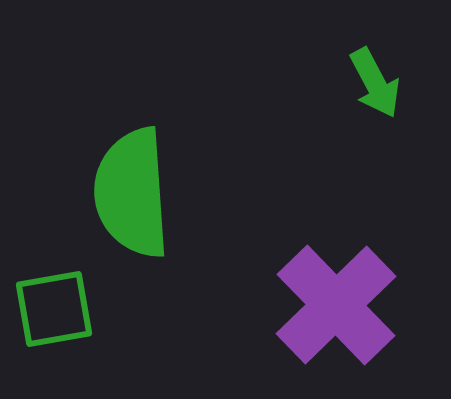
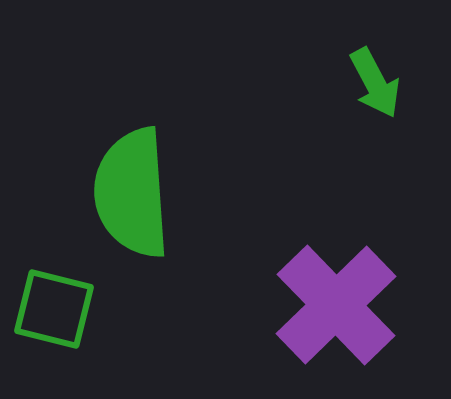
green square: rotated 24 degrees clockwise
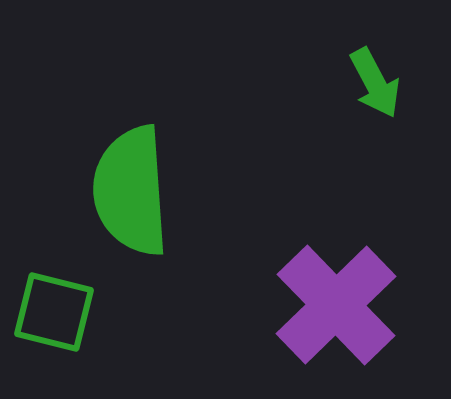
green semicircle: moved 1 px left, 2 px up
green square: moved 3 px down
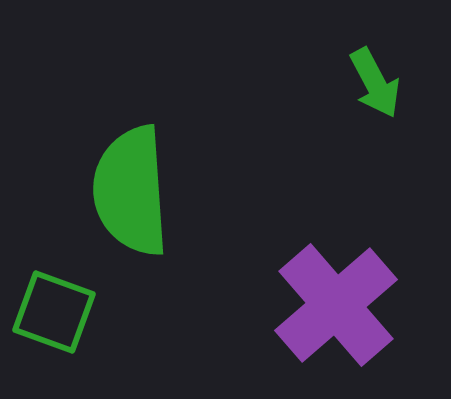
purple cross: rotated 3 degrees clockwise
green square: rotated 6 degrees clockwise
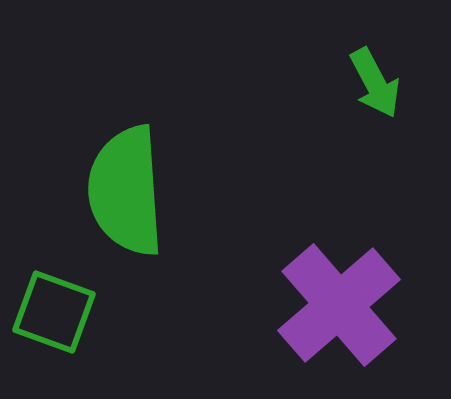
green semicircle: moved 5 px left
purple cross: moved 3 px right
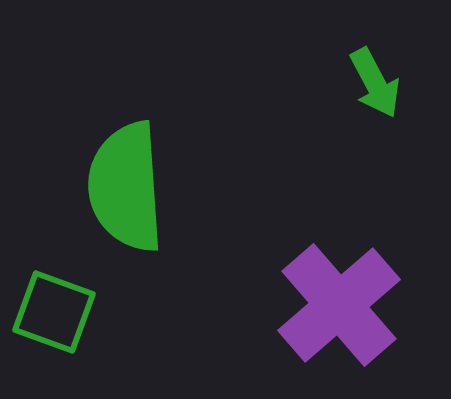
green semicircle: moved 4 px up
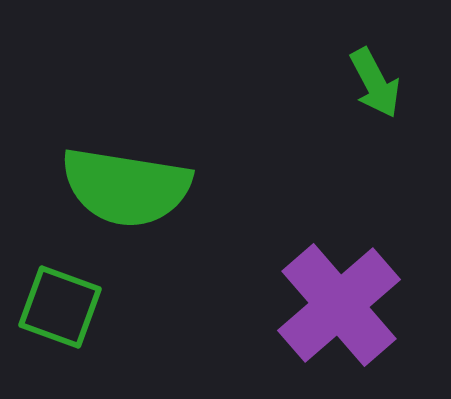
green semicircle: rotated 77 degrees counterclockwise
green square: moved 6 px right, 5 px up
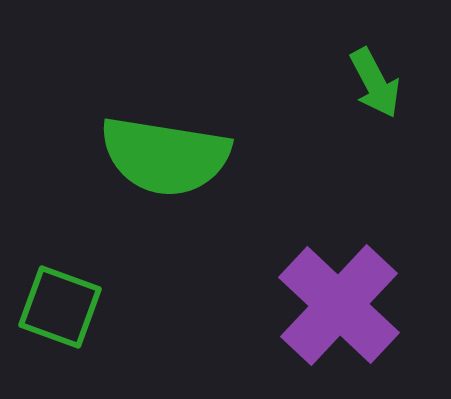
green semicircle: moved 39 px right, 31 px up
purple cross: rotated 6 degrees counterclockwise
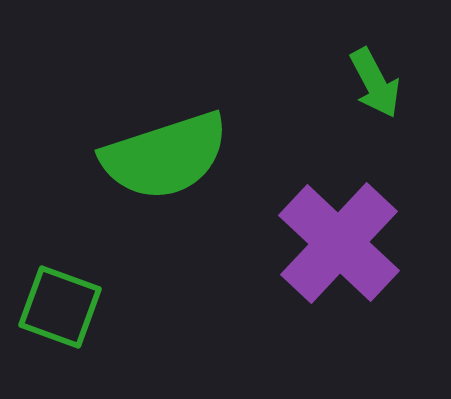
green semicircle: rotated 27 degrees counterclockwise
purple cross: moved 62 px up
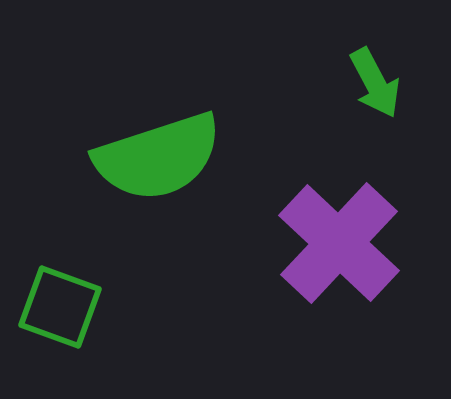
green semicircle: moved 7 px left, 1 px down
